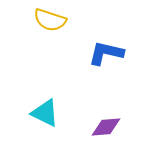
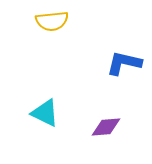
yellow semicircle: moved 2 px right, 1 px down; rotated 24 degrees counterclockwise
blue L-shape: moved 18 px right, 10 px down
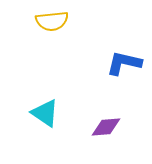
cyan triangle: rotated 8 degrees clockwise
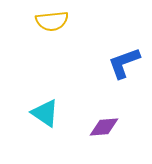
blue L-shape: rotated 33 degrees counterclockwise
purple diamond: moved 2 px left
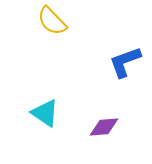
yellow semicircle: rotated 52 degrees clockwise
blue L-shape: moved 1 px right, 1 px up
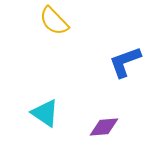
yellow semicircle: moved 2 px right
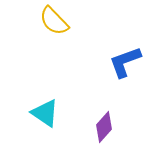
purple diamond: rotated 44 degrees counterclockwise
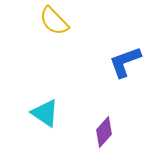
purple diamond: moved 5 px down
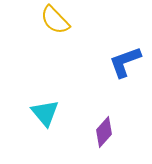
yellow semicircle: moved 1 px right, 1 px up
cyan triangle: rotated 16 degrees clockwise
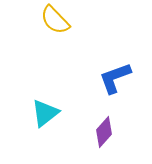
blue L-shape: moved 10 px left, 16 px down
cyan triangle: rotated 32 degrees clockwise
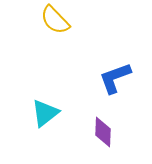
purple diamond: moved 1 px left; rotated 40 degrees counterclockwise
